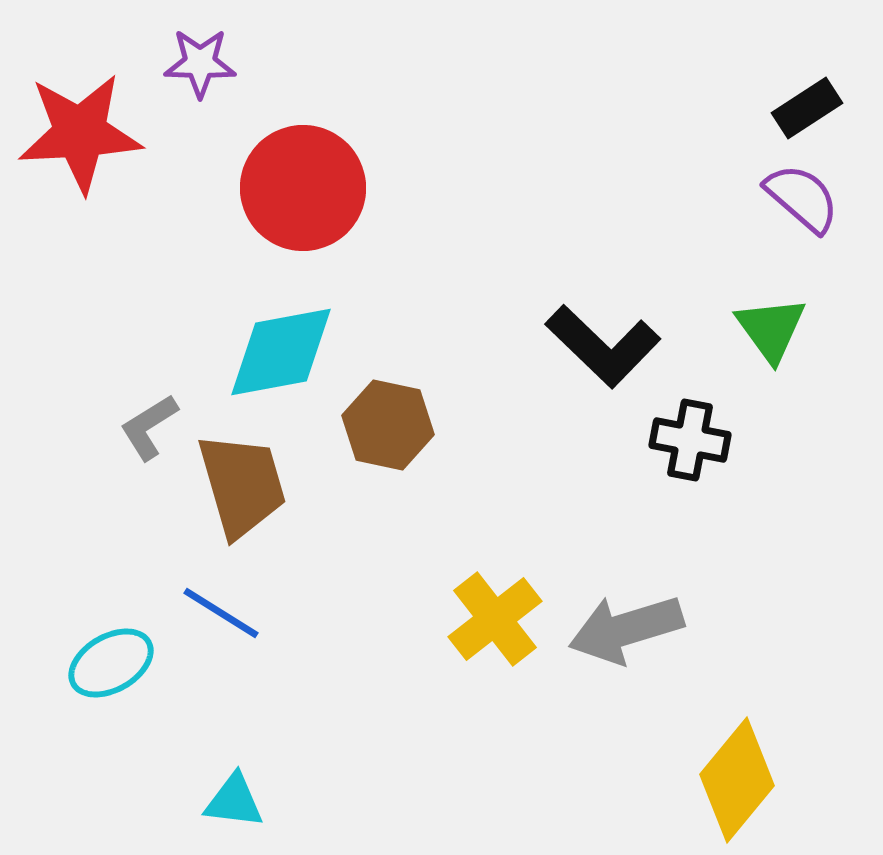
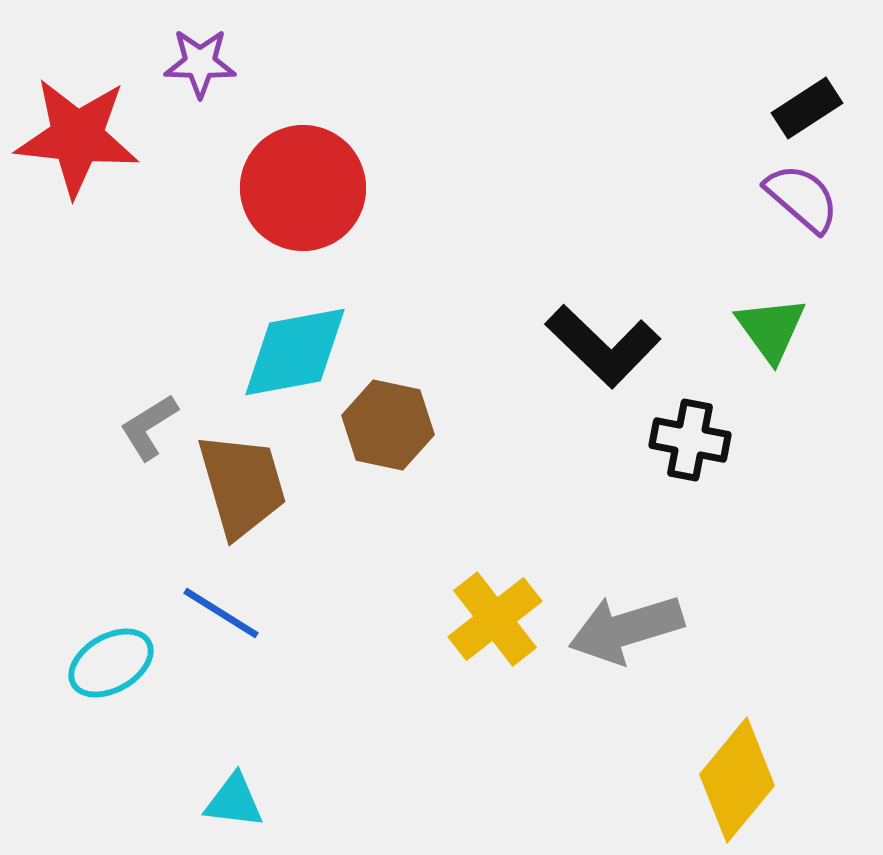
red star: moved 3 px left, 4 px down; rotated 9 degrees clockwise
cyan diamond: moved 14 px right
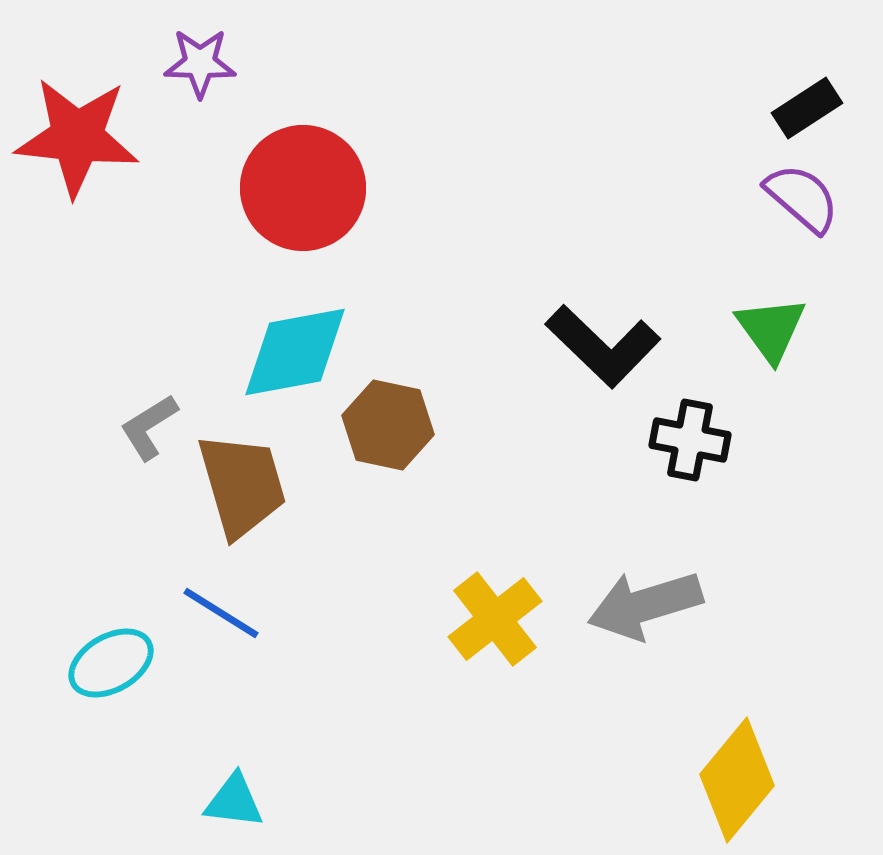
gray arrow: moved 19 px right, 24 px up
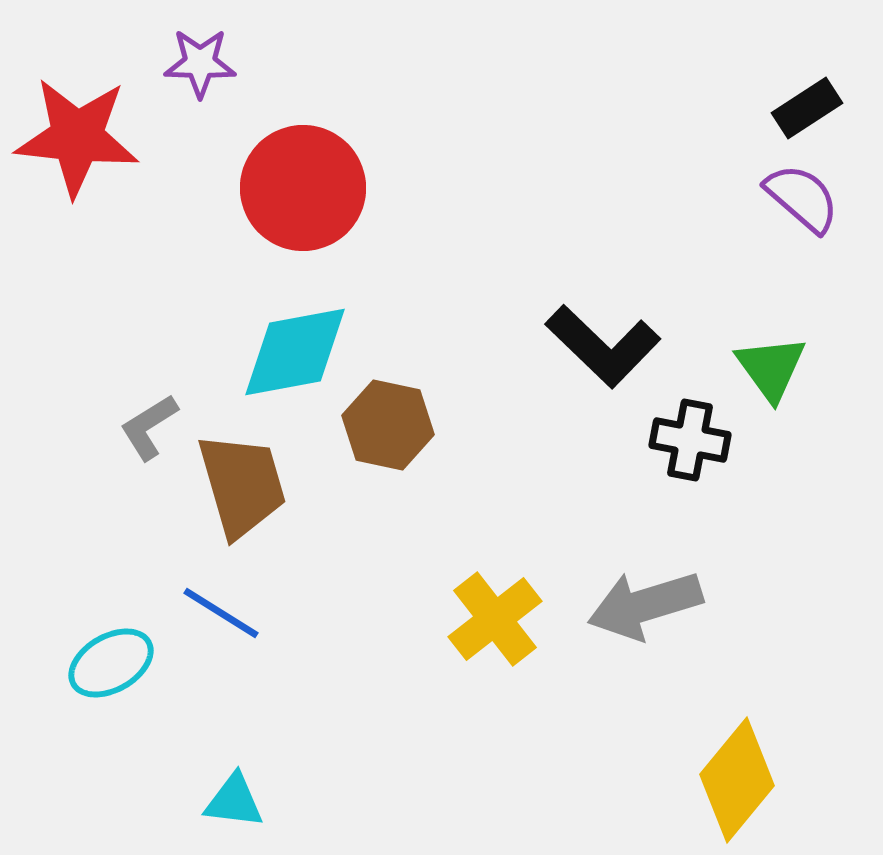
green triangle: moved 39 px down
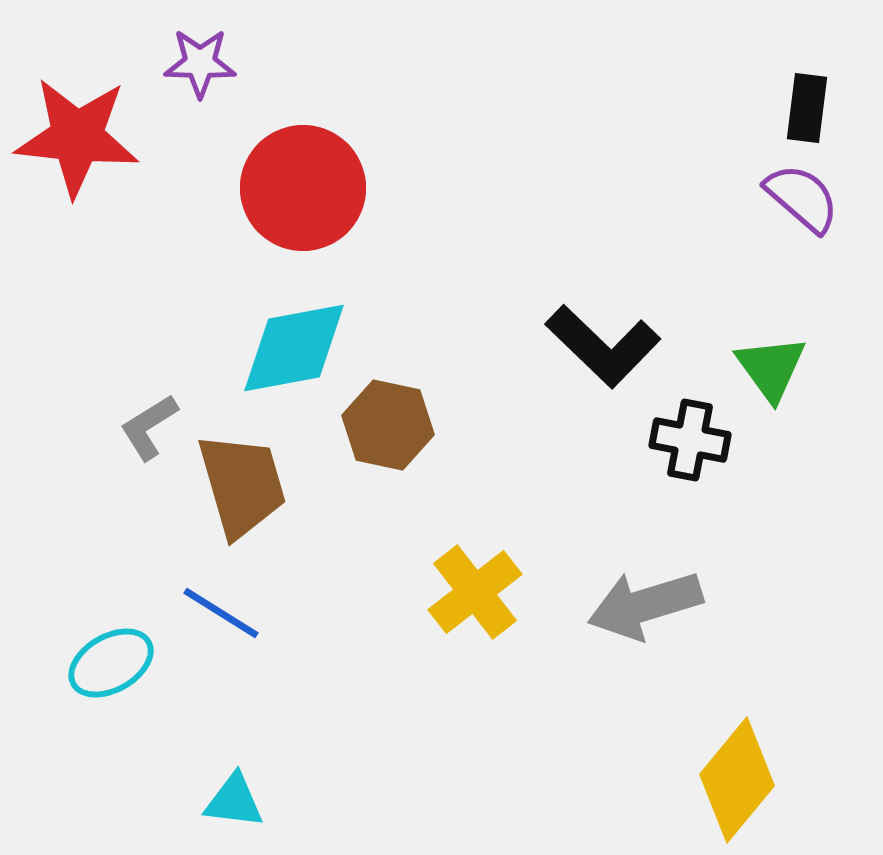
black rectangle: rotated 50 degrees counterclockwise
cyan diamond: moved 1 px left, 4 px up
yellow cross: moved 20 px left, 27 px up
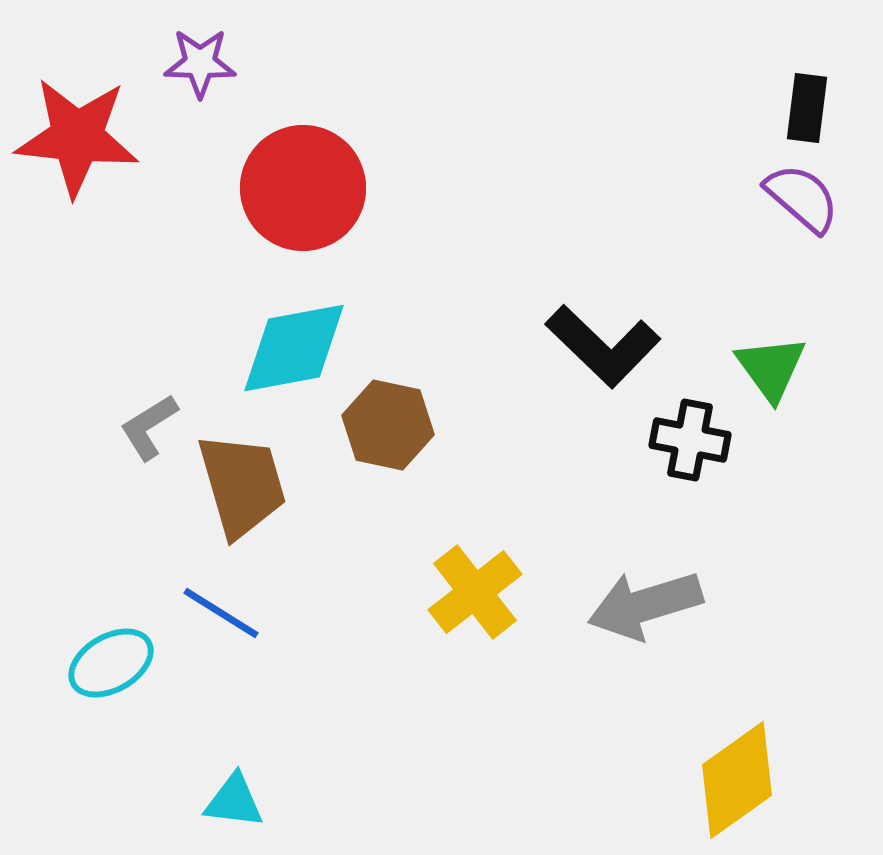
yellow diamond: rotated 15 degrees clockwise
